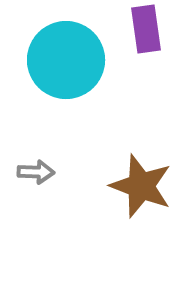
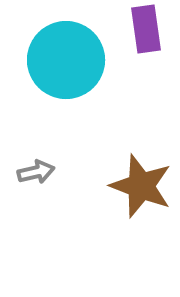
gray arrow: rotated 15 degrees counterclockwise
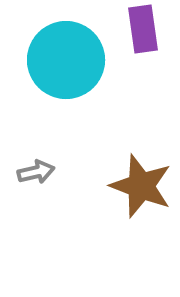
purple rectangle: moved 3 px left
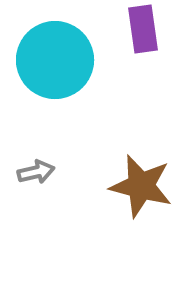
cyan circle: moved 11 px left
brown star: rotated 6 degrees counterclockwise
